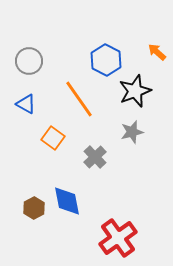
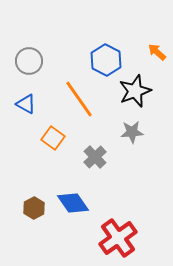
gray star: rotated 10 degrees clockwise
blue diamond: moved 6 px right, 2 px down; rotated 24 degrees counterclockwise
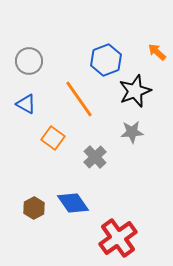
blue hexagon: rotated 12 degrees clockwise
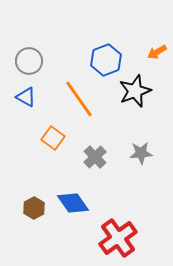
orange arrow: rotated 72 degrees counterclockwise
blue triangle: moved 7 px up
gray star: moved 9 px right, 21 px down
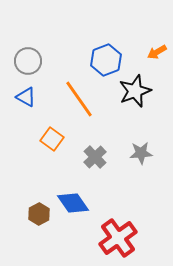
gray circle: moved 1 px left
orange square: moved 1 px left, 1 px down
brown hexagon: moved 5 px right, 6 px down
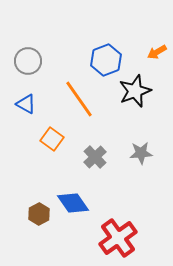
blue triangle: moved 7 px down
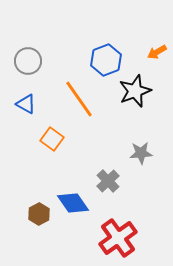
gray cross: moved 13 px right, 24 px down
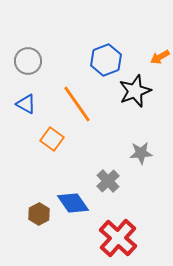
orange arrow: moved 3 px right, 5 px down
orange line: moved 2 px left, 5 px down
red cross: rotated 12 degrees counterclockwise
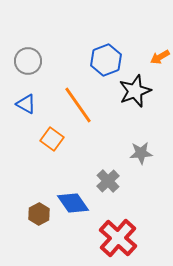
orange line: moved 1 px right, 1 px down
